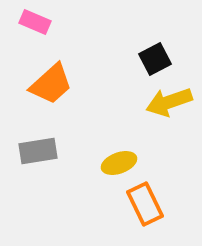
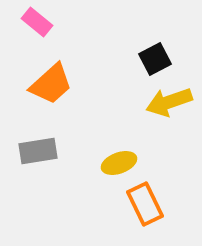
pink rectangle: moved 2 px right; rotated 16 degrees clockwise
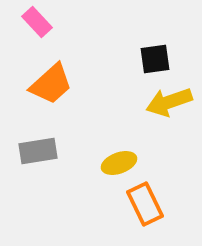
pink rectangle: rotated 8 degrees clockwise
black square: rotated 20 degrees clockwise
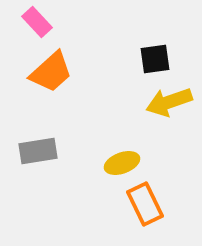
orange trapezoid: moved 12 px up
yellow ellipse: moved 3 px right
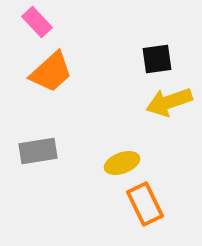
black square: moved 2 px right
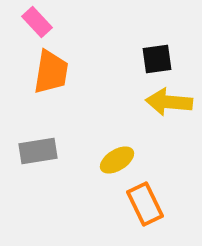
orange trapezoid: rotated 39 degrees counterclockwise
yellow arrow: rotated 24 degrees clockwise
yellow ellipse: moved 5 px left, 3 px up; rotated 12 degrees counterclockwise
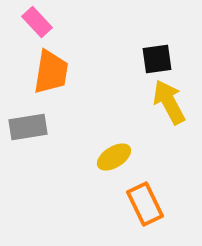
yellow arrow: rotated 57 degrees clockwise
gray rectangle: moved 10 px left, 24 px up
yellow ellipse: moved 3 px left, 3 px up
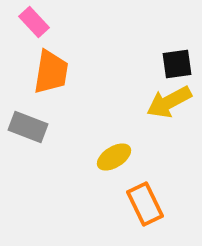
pink rectangle: moved 3 px left
black square: moved 20 px right, 5 px down
yellow arrow: rotated 90 degrees counterclockwise
gray rectangle: rotated 30 degrees clockwise
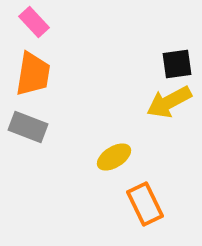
orange trapezoid: moved 18 px left, 2 px down
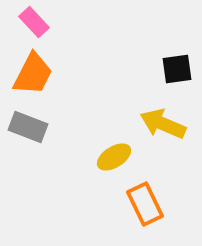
black square: moved 5 px down
orange trapezoid: rotated 18 degrees clockwise
yellow arrow: moved 6 px left, 22 px down; rotated 51 degrees clockwise
